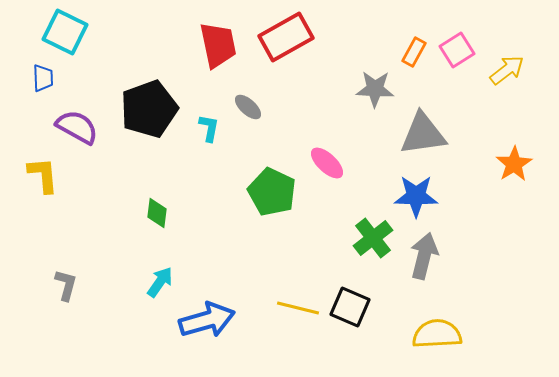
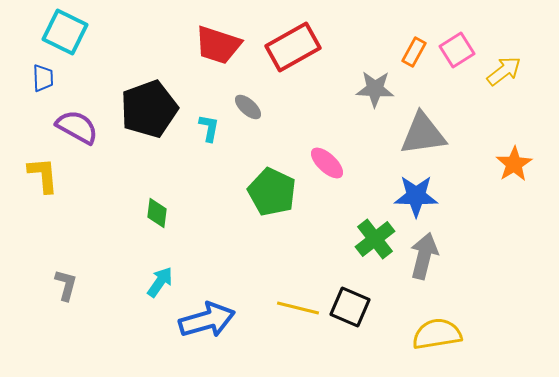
red rectangle: moved 7 px right, 10 px down
red trapezoid: rotated 120 degrees clockwise
yellow arrow: moved 3 px left, 1 px down
green cross: moved 2 px right, 1 px down
yellow semicircle: rotated 6 degrees counterclockwise
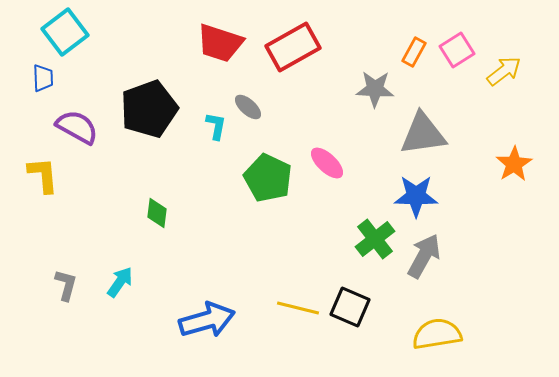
cyan square: rotated 27 degrees clockwise
red trapezoid: moved 2 px right, 2 px up
cyan L-shape: moved 7 px right, 2 px up
green pentagon: moved 4 px left, 14 px up
gray arrow: rotated 15 degrees clockwise
cyan arrow: moved 40 px left
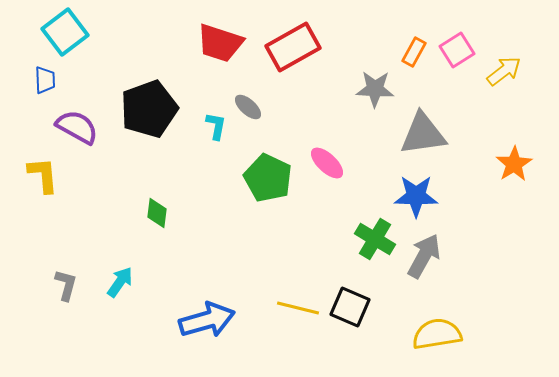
blue trapezoid: moved 2 px right, 2 px down
green cross: rotated 21 degrees counterclockwise
